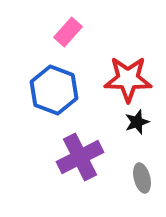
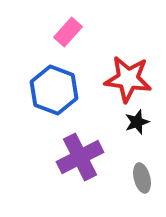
red star: rotated 6 degrees clockwise
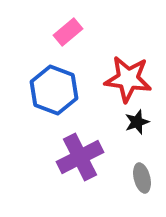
pink rectangle: rotated 8 degrees clockwise
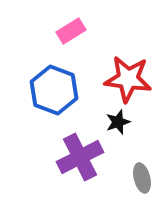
pink rectangle: moved 3 px right, 1 px up; rotated 8 degrees clockwise
black star: moved 19 px left
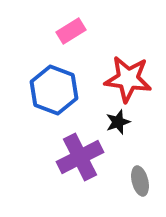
gray ellipse: moved 2 px left, 3 px down
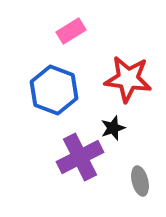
black star: moved 5 px left, 6 px down
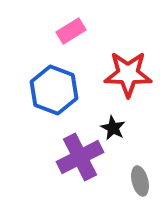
red star: moved 5 px up; rotated 6 degrees counterclockwise
black star: rotated 25 degrees counterclockwise
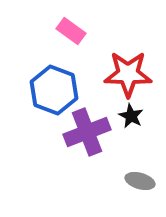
pink rectangle: rotated 68 degrees clockwise
black star: moved 18 px right, 12 px up
purple cross: moved 7 px right, 25 px up; rotated 6 degrees clockwise
gray ellipse: rotated 60 degrees counterclockwise
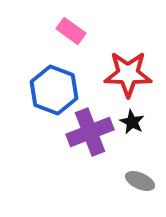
black star: moved 1 px right, 6 px down
purple cross: moved 3 px right
gray ellipse: rotated 8 degrees clockwise
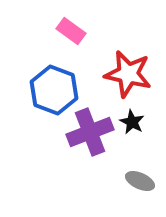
red star: rotated 12 degrees clockwise
